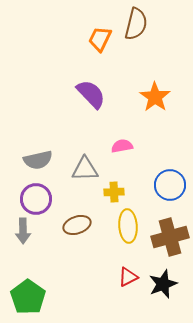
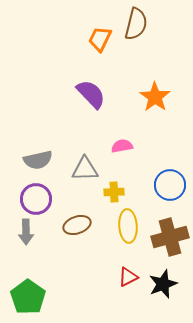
gray arrow: moved 3 px right, 1 px down
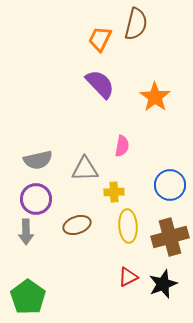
purple semicircle: moved 9 px right, 10 px up
pink semicircle: rotated 110 degrees clockwise
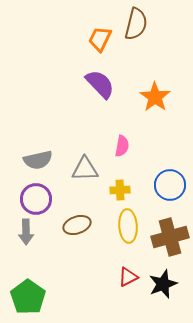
yellow cross: moved 6 px right, 2 px up
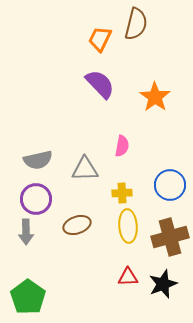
yellow cross: moved 2 px right, 3 px down
red triangle: rotated 25 degrees clockwise
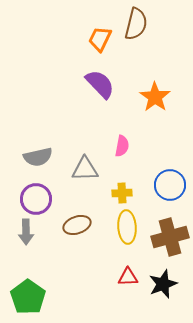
gray semicircle: moved 3 px up
yellow ellipse: moved 1 px left, 1 px down
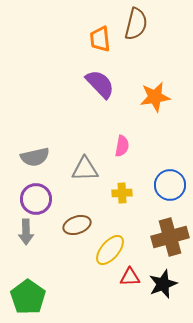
orange trapezoid: rotated 32 degrees counterclockwise
orange star: rotated 28 degrees clockwise
gray semicircle: moved 3 px left
yellow ellipse: moved 17 px left, 23 px down; rotated 44 degrees clockwise
red triangle: moved 2 px right
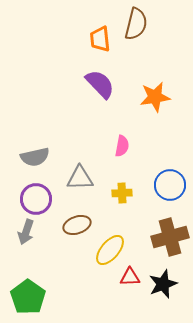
gray triangle: moved 5 px left, 9 px down
gray arrow: rotated 20 degrees clockwise
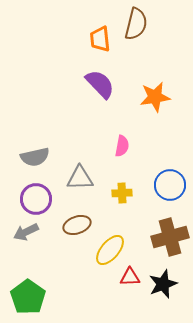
gray arrow: rotated 45 degrees clockwise
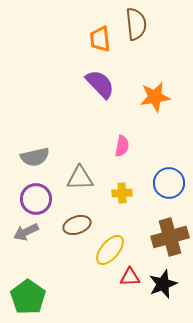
brown semicircle: rotated 20 degrees counterclockwise
blue circle: moved 1 px left, 2 px up
